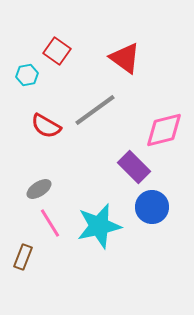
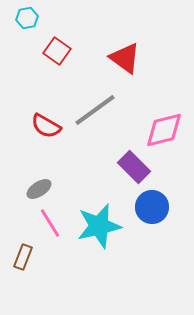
cyan hexagon: moved 57 px up
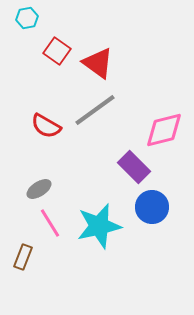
red triangle: moved 27 px left, 5 px down
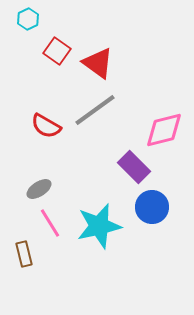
cyan hexagon: moved 1 px right, 1 px down; rotated 15 degrees counterclockwise
brown rectangle: moved 1 px right, 3 px up; rotated 35 degrees counterclockwise
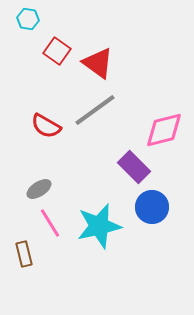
cyan hexagon: rotated 25 degrees counterclockwise
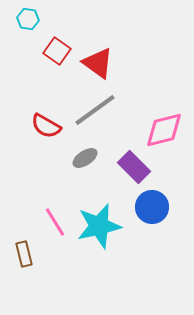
gray ellipse: moved 46 px right, 31 px up
pink line: moved 5 px right, 1 px up
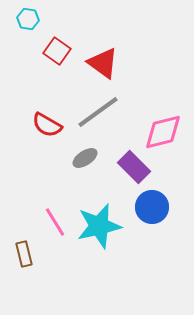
red triangle: moved 5 px right
gray line: moved 3 px right, 2 px down
red semicircle: moved 1 px right, 1 px up
pink diamond: moved 1 px left, 2 px down
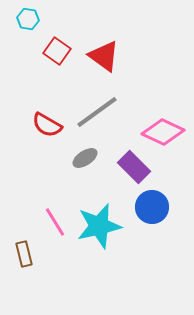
red triangle: moved 1 px right, 7 px up
gray line: moved 1 px left
pink diamond: rotated 39 degrees clockwise
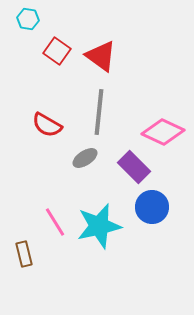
red triangle: moved 3 px left
gray line: moved 2 px right; rotated 48 degrees counterclockwise
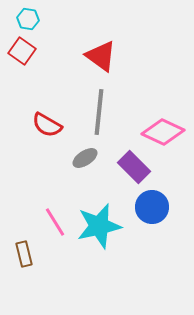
red square: moved 35 px left
